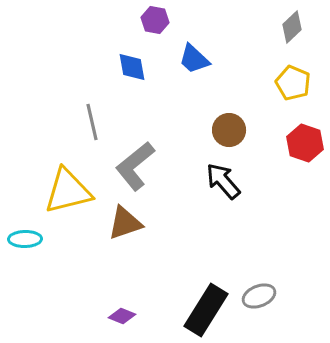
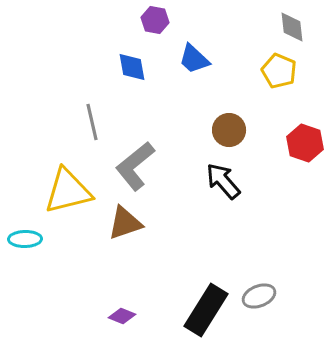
gray diamond: rotated 52 degrees counterclockwise
yellow pentagon: moved 14 px left, 12 px up
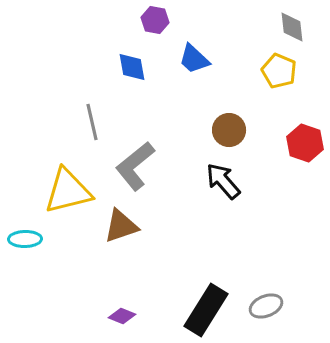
brown triangle: moved 4 px left, 3 px down
gray ellipse: moved 7 px right, 10 px down
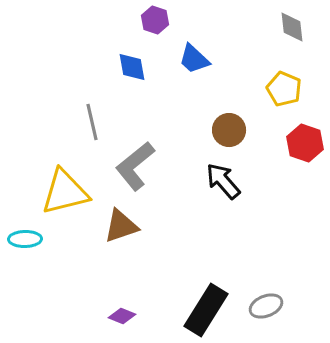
purple hexagon: rotated 8 degrees clockwise
yellow pentagon: moved 5 px right, 18 px down
yellow triangle: moved 3 px left, 1 px down
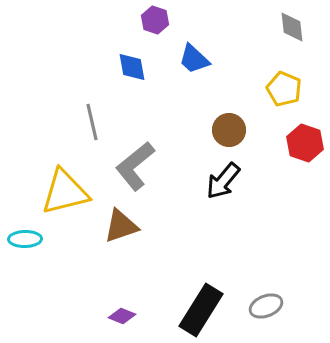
black arrow: rotated 99 degrees counterclockwise
black rectangle: moved 5 px left
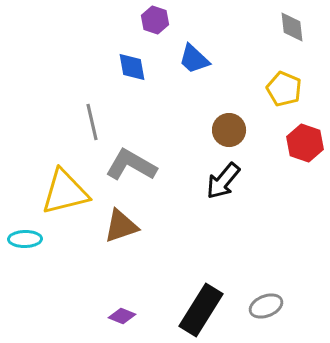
gray L-shape: moved 4 px left, 1 px up; rotated 69 degrees clockwise
